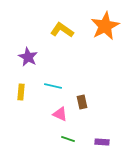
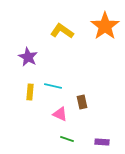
orange star: rotated 8 degrees counterclockwise
yellow L-shape: moved 1 px down
yellow rectangle: moved 9 px right
green line: moved 1 px left
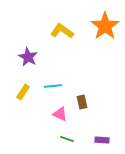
cyan line: rotated 18 degrees counterclockwise
yellow rectangle: moved 7 px left; rotated 28 degrees clockwise
purple rectangle: moved 2 px up
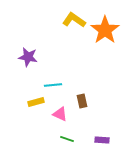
orange star: moved 4 px down
yellow L-shape: moved 12 px right, 11 px up
purple star: rotated 18 degrees counterclockwise
cyan line: moved 1 px up
yellow rectangle: moved 13 px right, 10 px down; rotated 42 degrees clockwise
brown rectangle: moved 1 px up
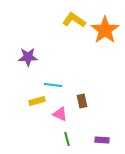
purple star: rotated 12 degrees counterclockwise
cyan line: rotated 12 degrees clockwise
yellow rectangle: moved 1 px right, 1 px up
green line: rotated 56 degrees clockwise
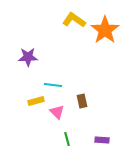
yellow rectangle: moved 1 px left
pink triangle: moved 3 px left, 2 px up; rotated 21 degrees clockwise
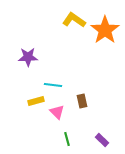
purple rectangle: rotated 40 degrees clockwise
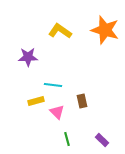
yellow L-shape: moved 14 px left, 11 px down
orange star: rotated 20 degrees counterclockwise
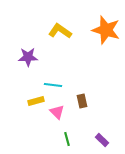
orange star: moved 1 px right
